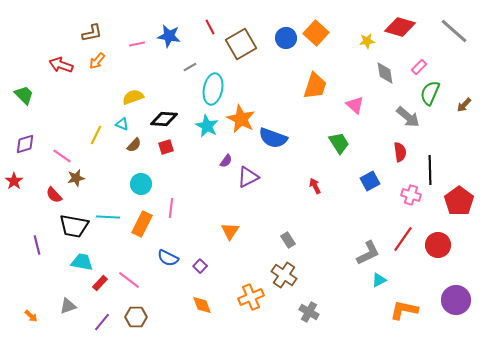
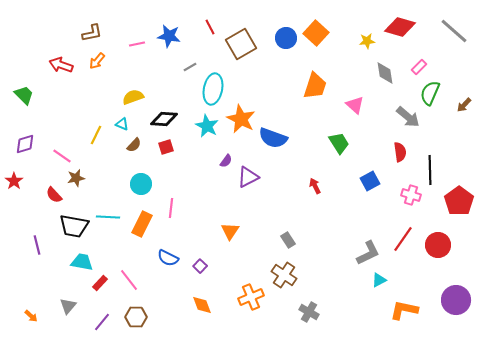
pink line at (129, 280): rotated 15 degrees clockwise
gray triangle at (68, 306): rotated 30 degrees counterclockwise
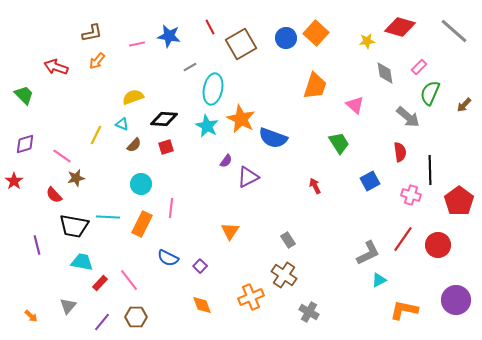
red arrow at (61, 65): moved 5 px left, 2 px down
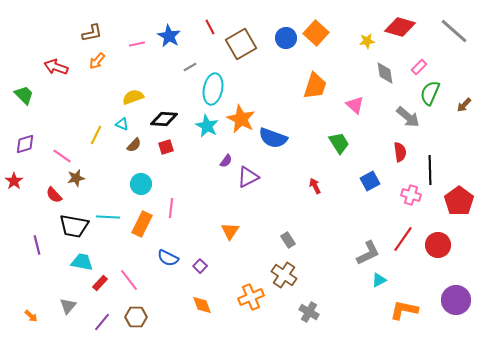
blue star at (169, 36): rotated 20 degrees clockwise
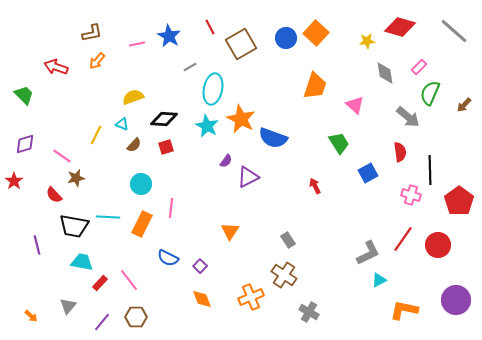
blue square at (370, 181): moved 2 px left, 8 px up
orange diamond at (202, 305): moved 6 px up
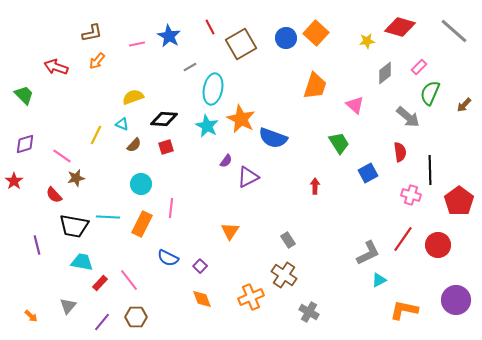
gray diamond at (385, 73): rotated 60 degrees clockwise
red arrow at (315, 186): rotated 28 degrees clockwise
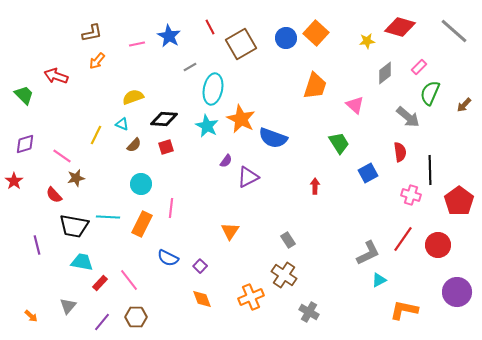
red arrow at (56, 67): moved 9 px down
purple circle at (456, 300): moved 1 px right, 8 px up
